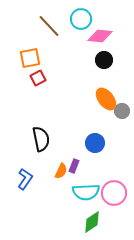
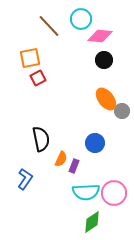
orange semicircle: moved 12 px up
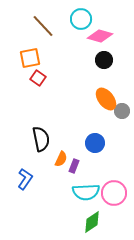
brown line: moved 6 px left
pink diamond: rotated 10 degrees clockwise
red square: rotated 28 degrees counterclockwise
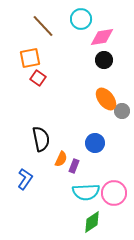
pink diamond: moved 2 px right, 1 px down; rotated 25 degrees counterclockwise
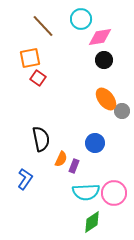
pink diamond: moved 2 px left
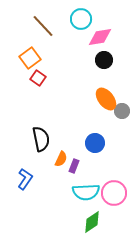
orange square: rotated 25 degrees counterclockwise
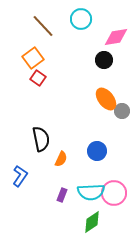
pink diamond: moved 16 px right
orange square: moved 3 px right
blue circle: moved 2 px right, 8 px down
purple rectangle: moved 12 px left, 29 px down
blue L-shape: moved 5 px left, 3 px up
cyan semicircle: moved 5 px right
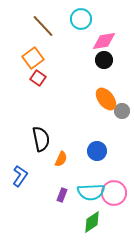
pink diamond: moved 12 px left, 4 px down
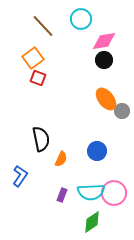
red square: rotated 14 degrees counterclockwise
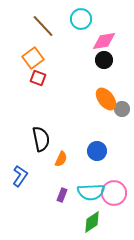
gray circle: moved 2 px up
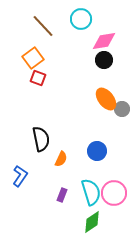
cyan semicircle: rotated 104 degrees counterclockwise
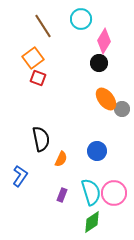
brown line: rotated 10 degrees clockwise
pink diamond: rotated 50 degrees counterclockwise
black circle: moved 5 px left, 3 px down
